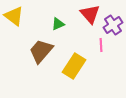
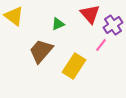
pink line: rotated 40 degrees clockwise
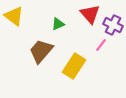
purple cross: rotated 30 degrees counterclockwise
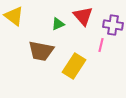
red triangle: moved 7 px left, 2 px down
purple cross: rotated 18 degrees counterclockwise
pink line: rotated 24 degrees counterclockwise
brown trapezoid: rotated 120 degrees counterclockwise
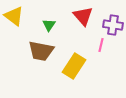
green triangle: moved 9 px left, 1 px down; rotated 32 degrees counterclockwise
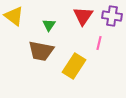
red triangle: rotated 15 degrees clockwise
purple cross: moved 1 px left, 9 px up
pink line: moved 2 px left, 2 px up
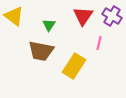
purple cross: rotated 24 degrees clockwise
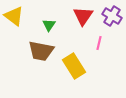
yellow rectangle: rotated 65 degrees counterclockwise
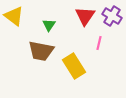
red triangle: moved 2 px right
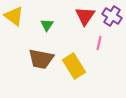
green triangle: moved 2 px left
brown trapezoid: moved 8 px down
